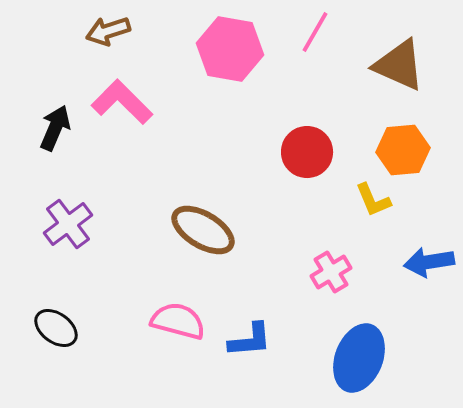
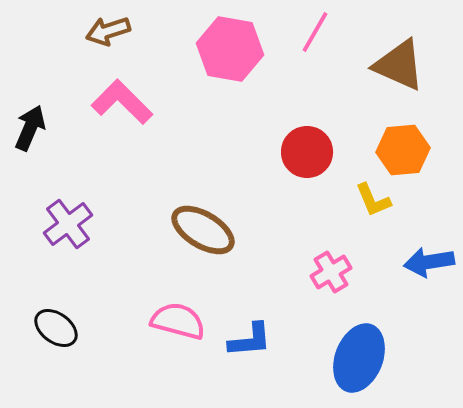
black arrow: moved 25 px left
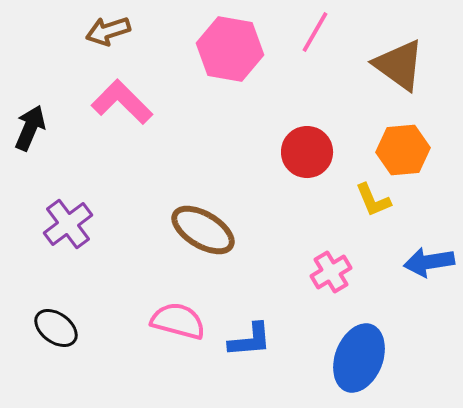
brown triangle: rotated 12 degrees clockwise
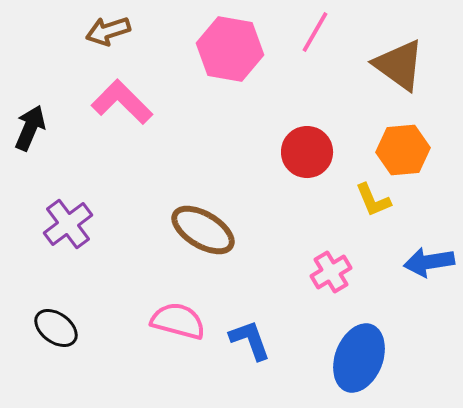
blue L-shape: rotated 105 degrees counterclockwise
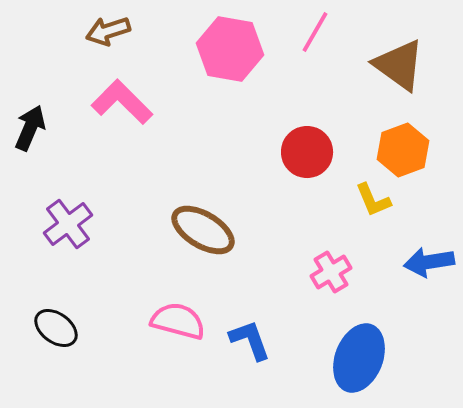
orange hexagon: rotated 15 degrees counterclockwise
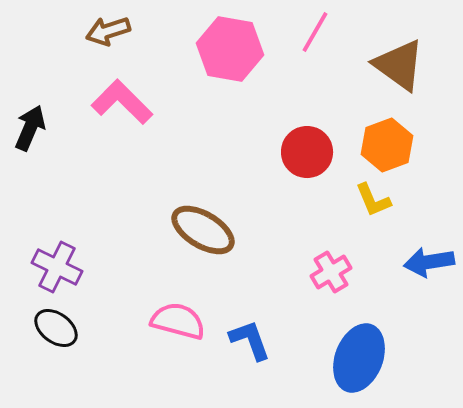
orange hexagon: moved 16 px left, 5 px up
purple cross: moved 11 px left, 43 px down; rotated 27 degrees counterclockwise
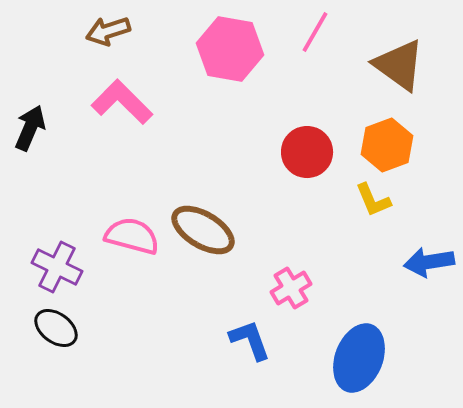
pink cross: moved 40 px left, 16 px down
pink semicircle: moved 46 px left, 85 px up
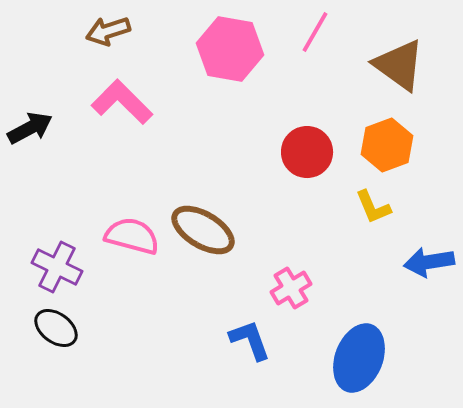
black arrow: rotated 39 degrees clockwise
yellow L-shape: moved 7 px down
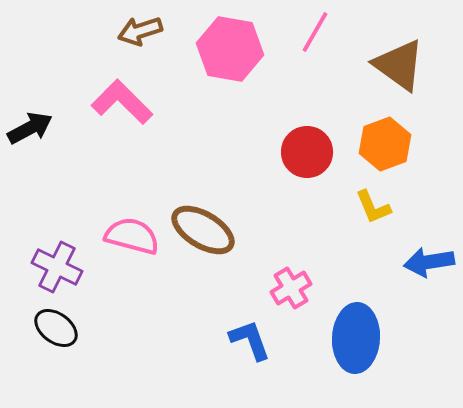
brown arrow: moved 32 px right
orange hexagon: moved 2 px left, 1 px up
blue ellipse: moved 3 px left, 20 px up; rotated 18 degrees counterclockwise
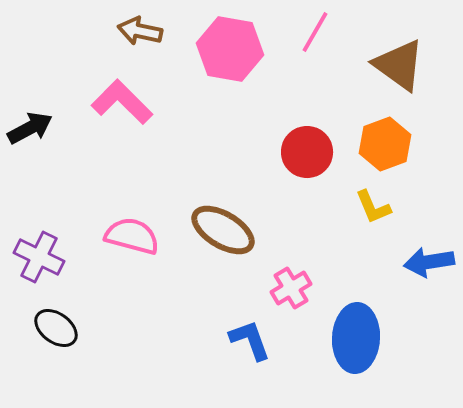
brown arrow: rotated 30 degrees clockwise
brown ellipse: moved 20 px right
purple cross: moved 18 px left, 10 px up
